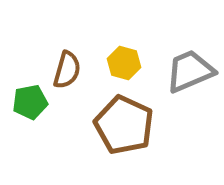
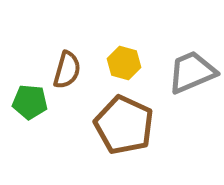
gray trapezoid: moved 2 px right, 1 px down
green pentagon: rotated 16 degrees clockwise
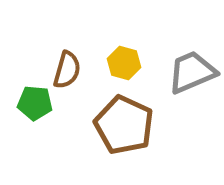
green pentagon: moved 5 px right, 1 px down
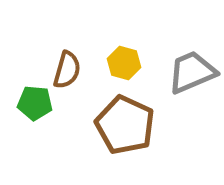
brown pentagon: moved 1 px right
